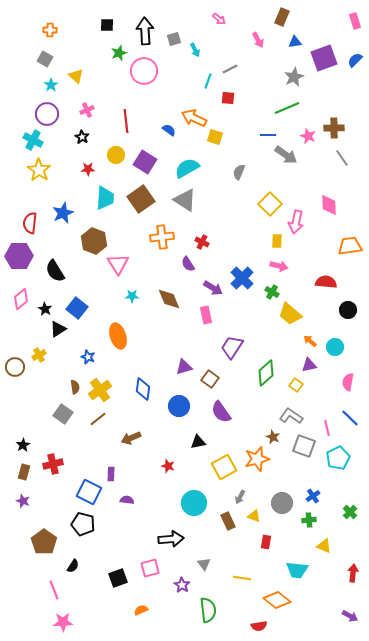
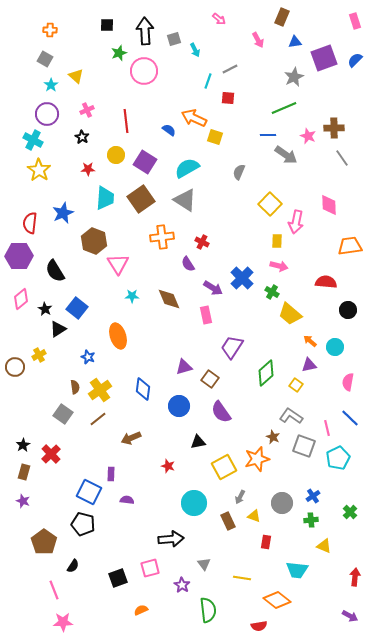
green line at (287, 108): moved 3 px left
red cross at (53, 464): moved 2 px left, 10 px up; rotated 30 degrees counterclockwise
green cross at (309, 520): moved 2 px right
red arrow at (353, 573): moved 2 px right, 4 px down
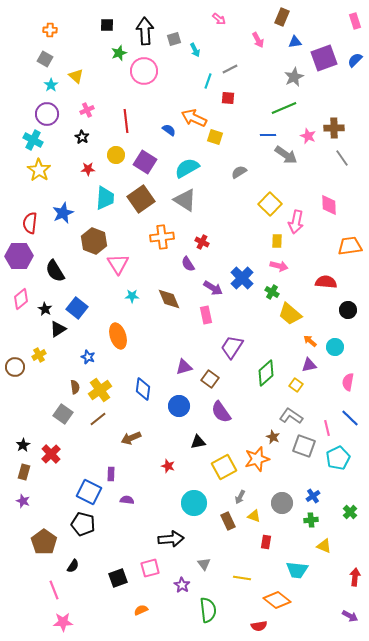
gray semicircle at (239, 172): rotated 35 degrees clockwise
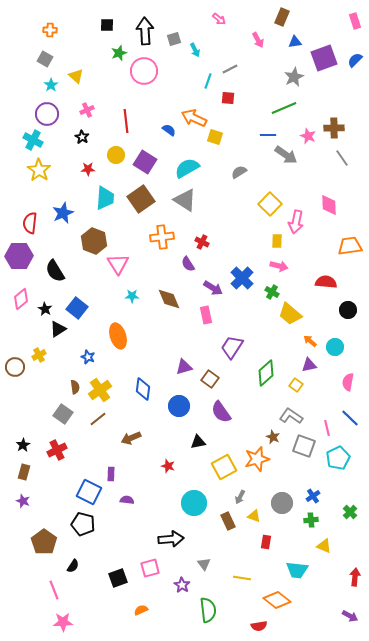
red cross at (51, 454): moved 6 px right, 4 px up; rotated 18 degrees clockwise
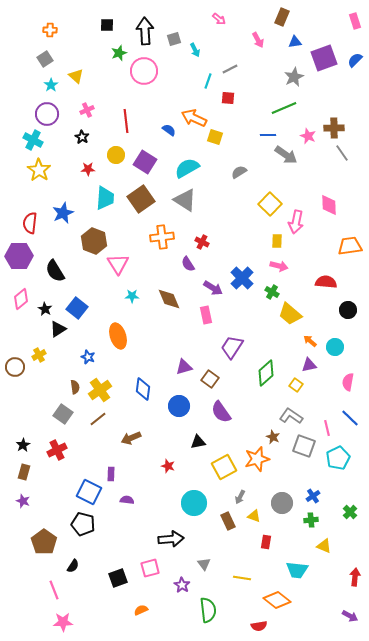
gray square at (45, 59): rotated 28 degrees clockwise
gray line at (342, 158): moved 5 px up
